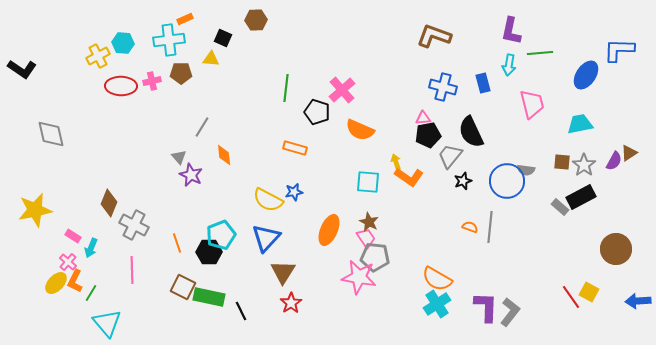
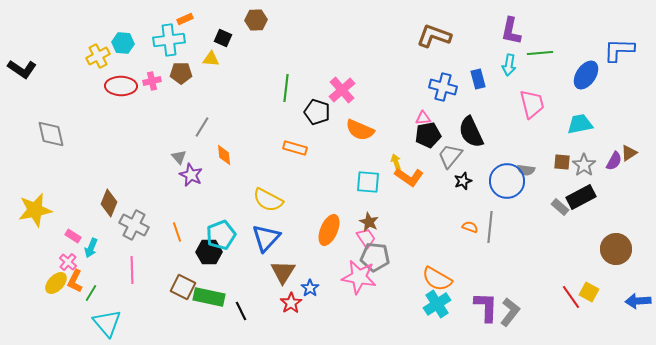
blue rectangle at (483, 83): moved 5 px left, 4 px up
blue star at (294, 192): moved 16 px right, 96 px down; rotated 24 degrees counterclockwise
orange line at (177, 243): moved 11 px up
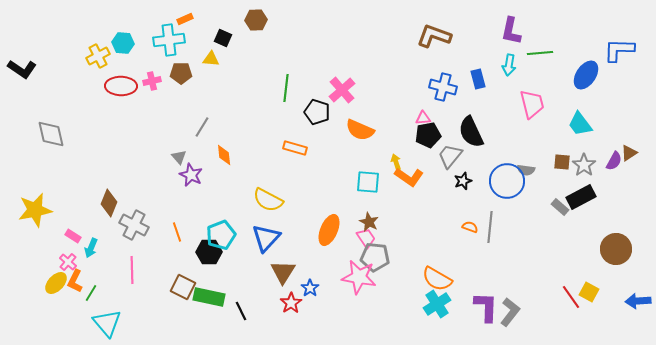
cyan trapezoid at (580, 124): rotated 116 degrees counterclockwise
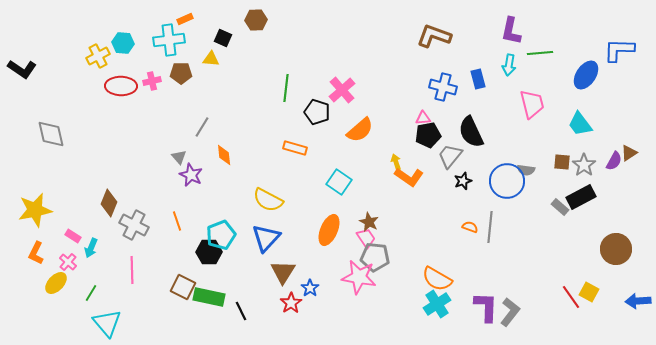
orange semicircle at (360, 130): rotated 64 degrees counterclockwise
cyan square at (368, 182): moved 29 px left; rotated 30 degrees clockwise
orange line at (177, 232): moved 11 px up
orange L-shape at (75, 281): moved 39 px left, 28 px up
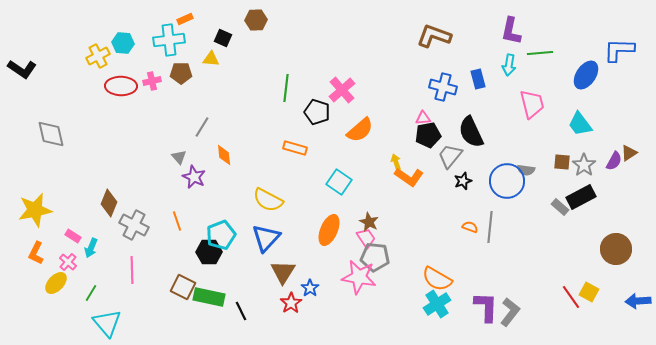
purple star at (191, 175): moved 3 px right, 2 px down
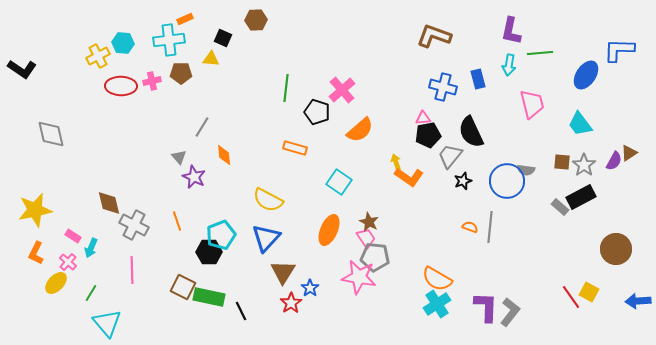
brown diamond at (109, 203): rotated 36 degrees counterclockwise
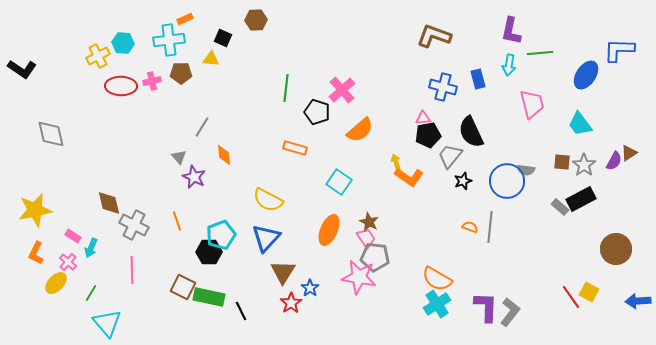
black rectangle at (581, 197): moved 2 px down
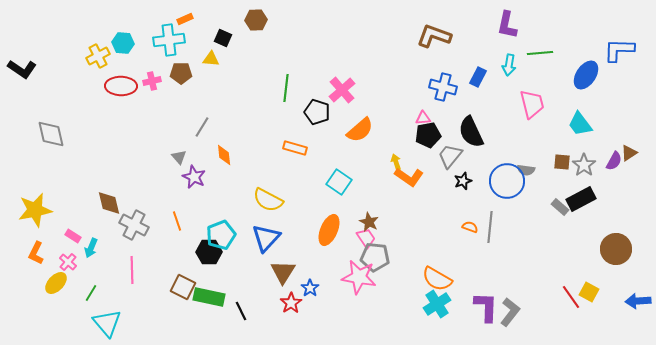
purple L-shape at (511, 31): moved 4 px left, 6 px up
blue rectangle at (478, 79): moved 2 px up; rotated 42 degrees clockwise
